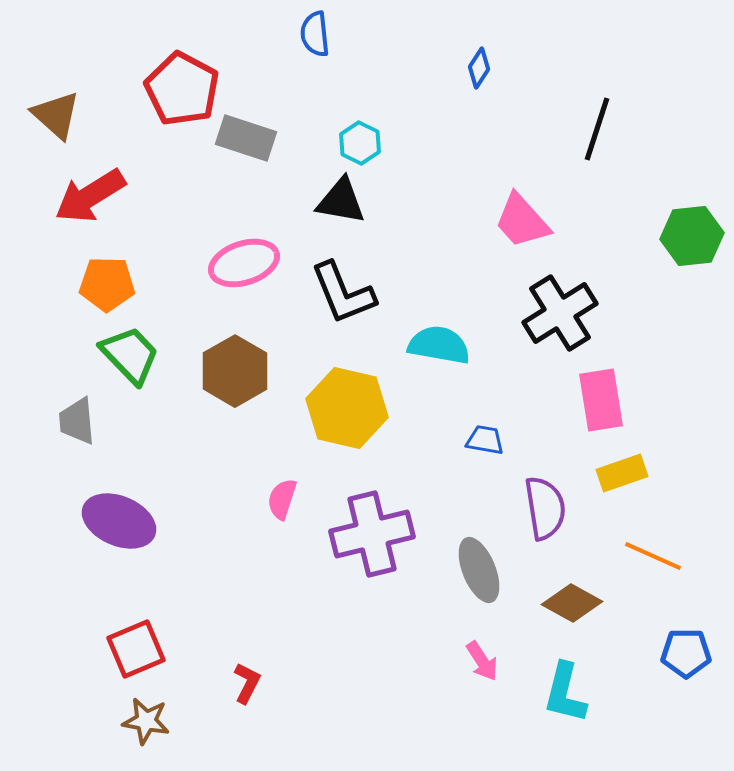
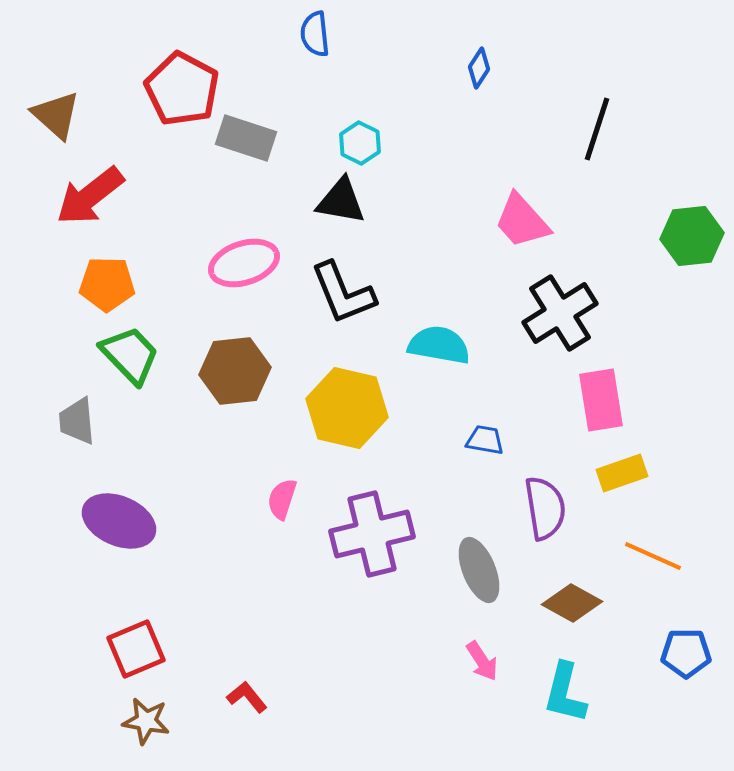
red arrow: rotated 6 degrees counterclockwise
brown hexagon: rotated 24 degrees clockwise
red L-shape: moved 14 px down; rotated 66 degrees counterclockwise
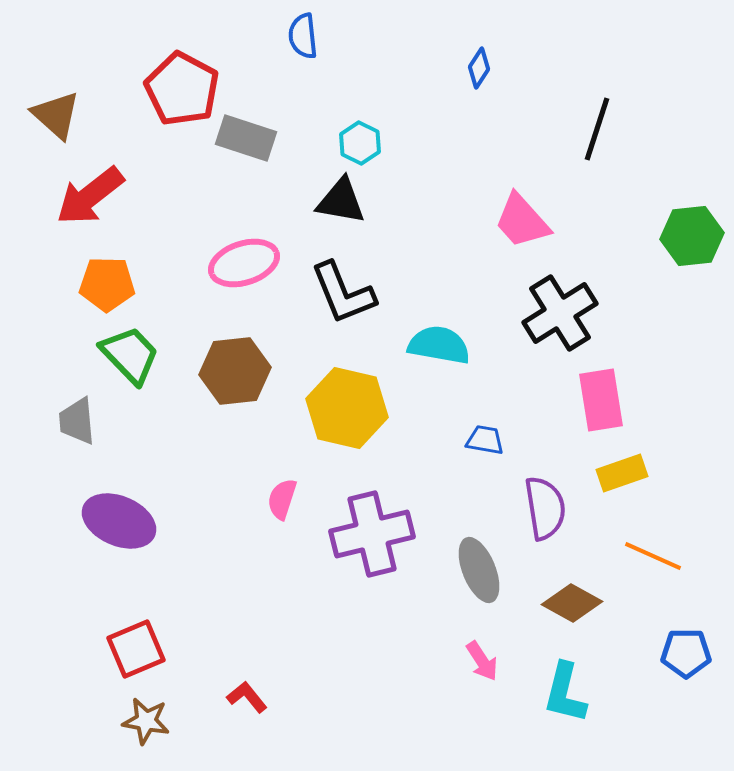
blue semicircle: moved 12 px left, 2 px down
